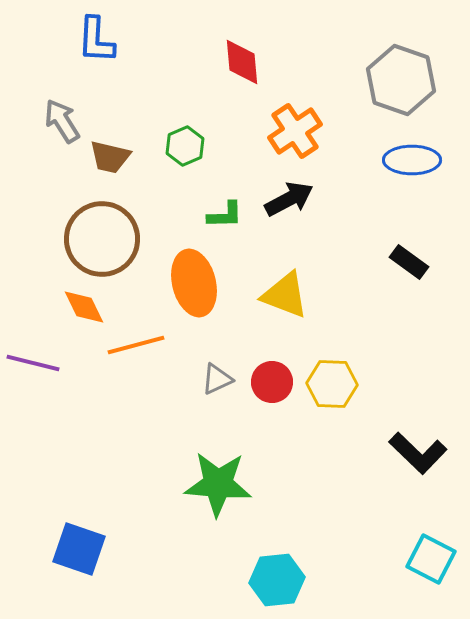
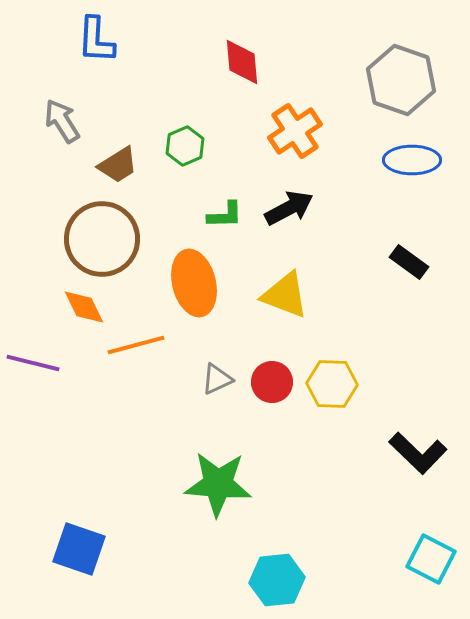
brown trapezoid: moved 8 px right, 8 px down; rotated 45 degrees counterclockwise
black arrow: moved 9 px down
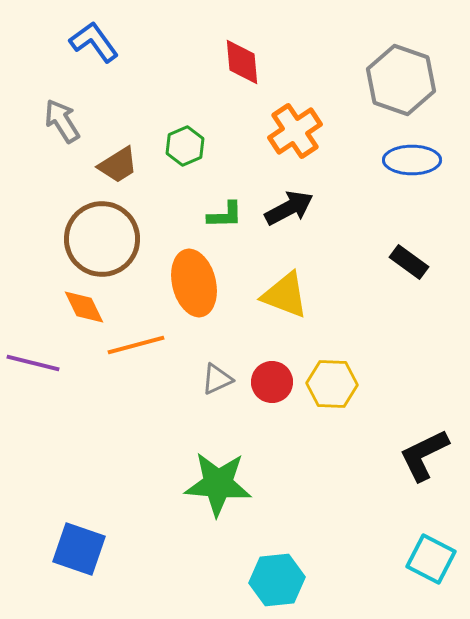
blue L-shape: moved 2 px left, 2 px down; rotated 141 degrees clockwise
black L-shape: moved 6 px right, 2 px down; rotated 110 degrees clockwise
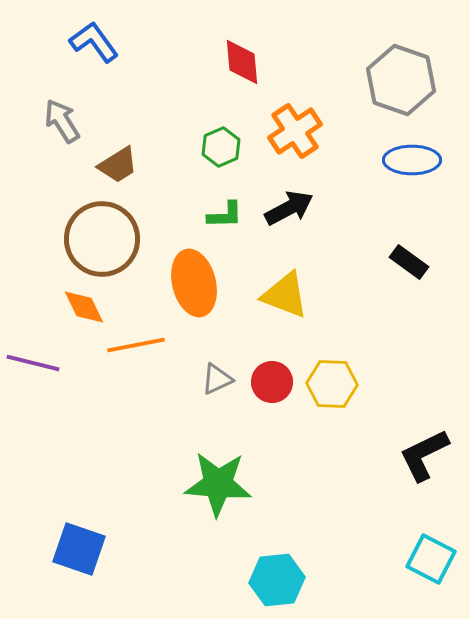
green hexagon: moved 36 px right, 1 px down
orange line: rotated 4 degrees clockwise
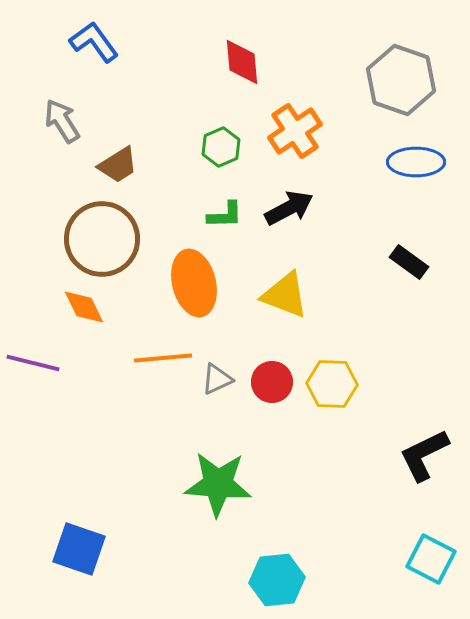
blue ellipse: moved 4 px right, 2 px down
orange line: moved 27 px right, 13 px down; rotated 6 degrees clockwise
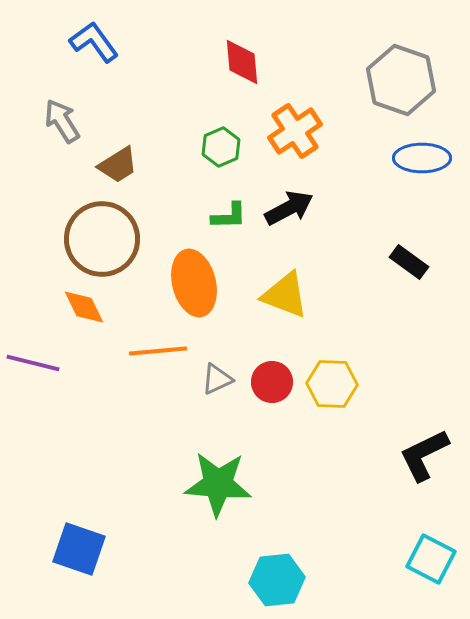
blue ellipse: moved 6 px right, 4 px up
green L-shape: moved 4 px right, 1 px down
orange line: moved 5 px left, 7 px up
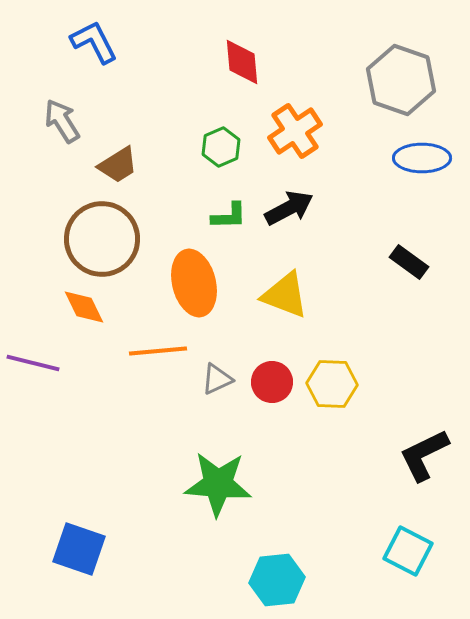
blue L-shape: rotated 9 degrees clockwise
cyan square: moved 23 px left, 8 px up
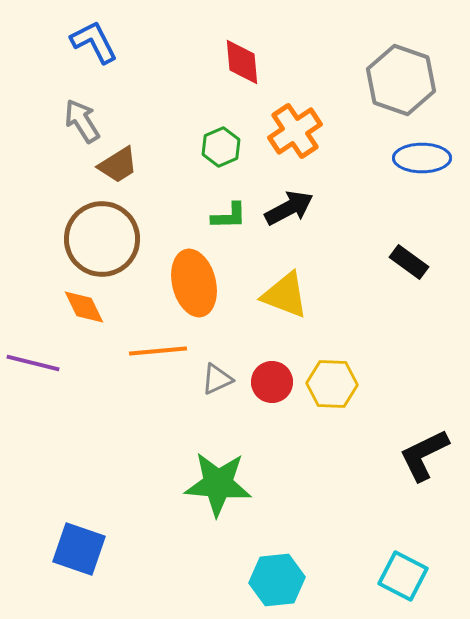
gray arrow: moved 20 px right
cyan square: moved 5 px left, 25 px down
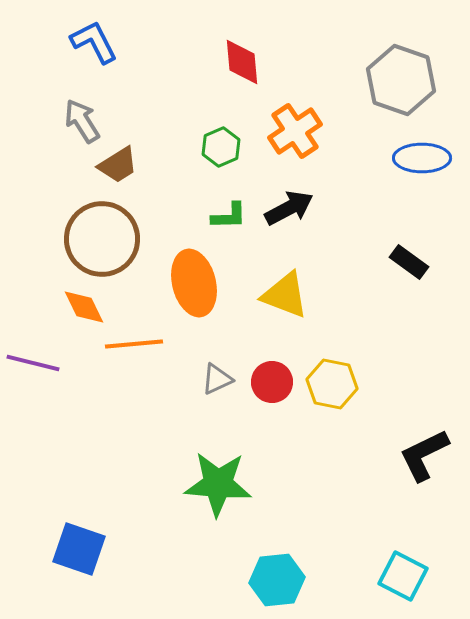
orange line: moved 24 px left, 7 px up
yellow hexagon: rotated 9 degrees clockwise
